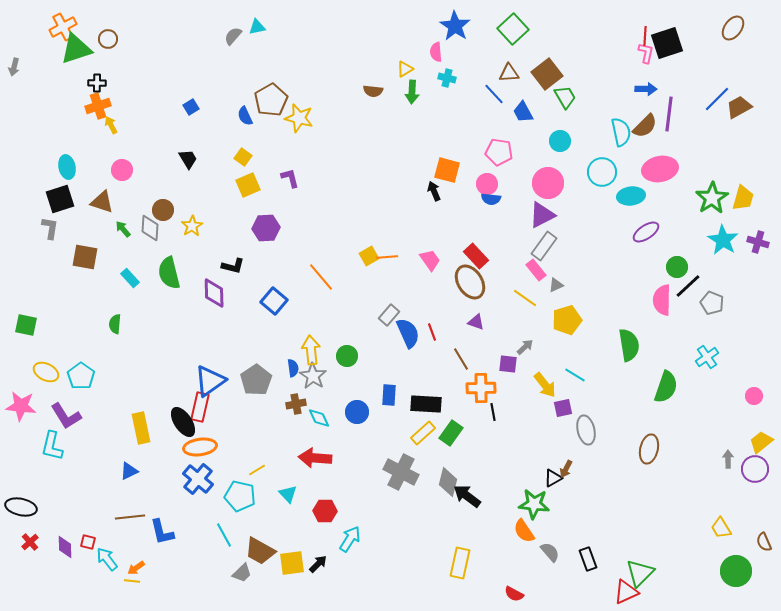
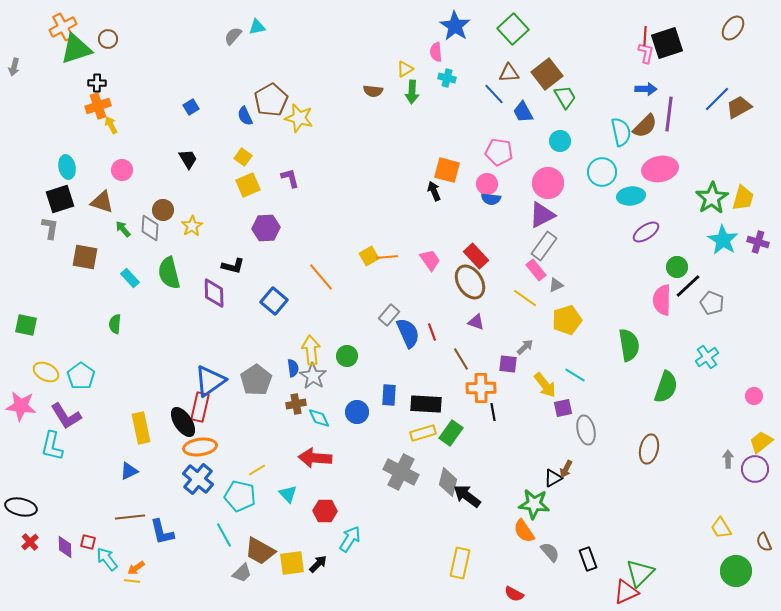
yellow rectangle at (423, 433): rotated 25 degrees clockwise
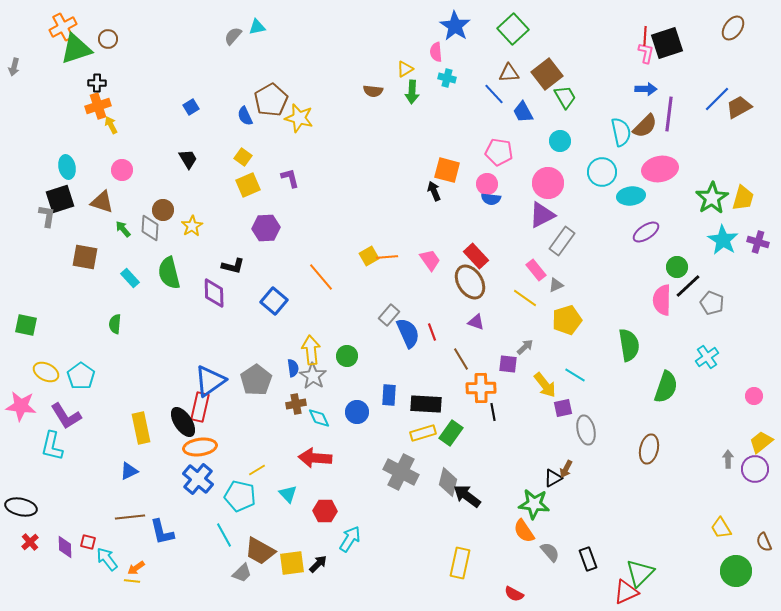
gray L-shape at (50, 228): moved 3 px left, 12 px up
gray rectangle at (544, 246): moved 18 px right, 5 px up
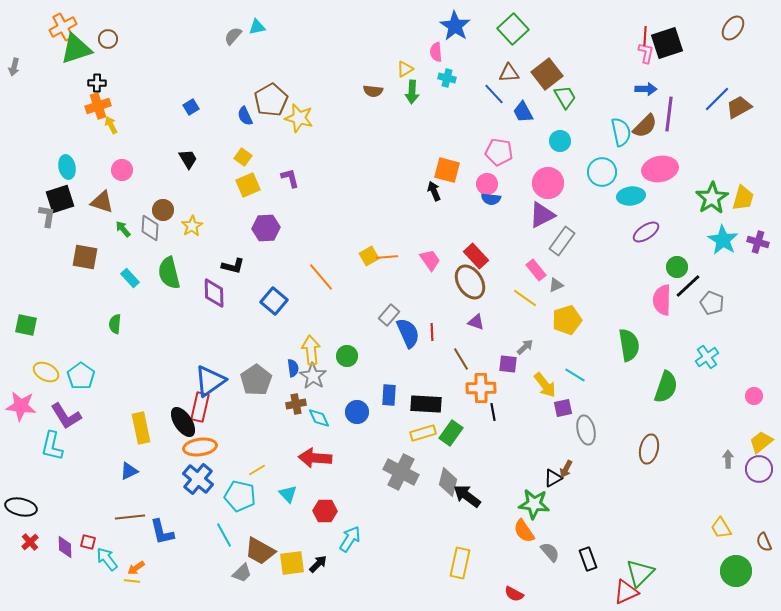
red line at (432, 332): rotated 18 degrees clockwise
purple circle at (755, 469): moved 4 px right
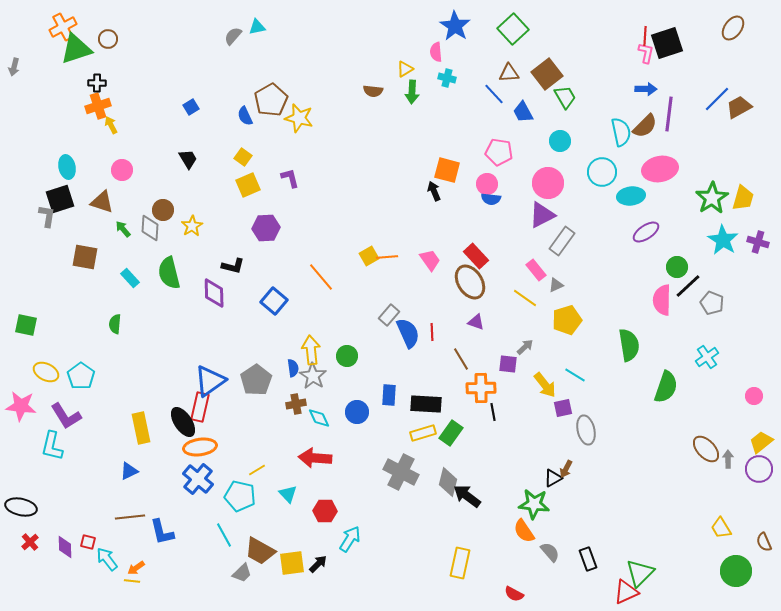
brown ellipse at (649, 449): moved 57 px right; rotated 56 degrees counterclockwise
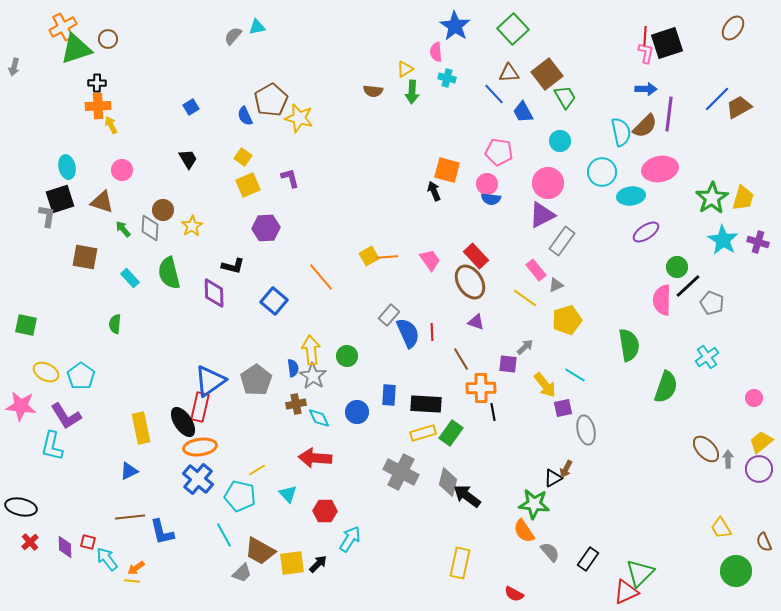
orange cross at (98, 106): rotated 15 degrees clockwise
pink circle at (754, 396): moved 2 px down
black rectangle at (588, 559): rotated 55 degrees clockwise
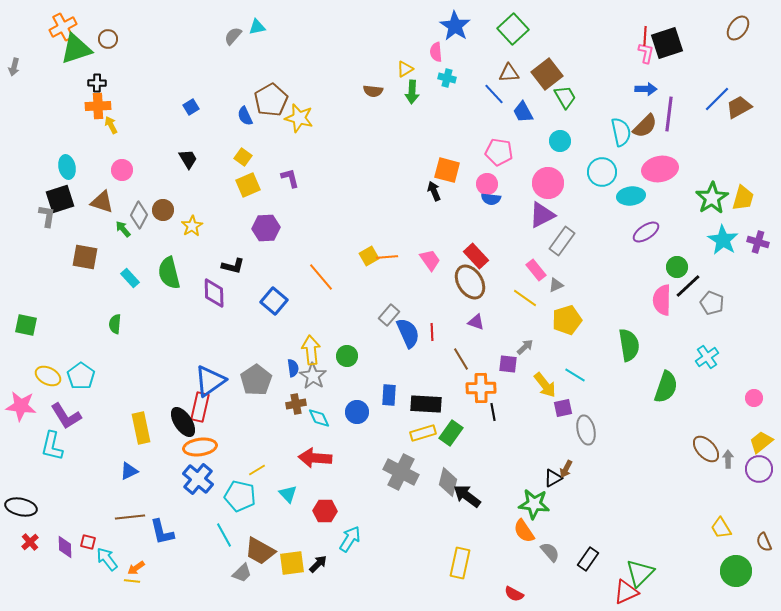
brown ellipse at (733, 28): moved 5 px right
gray diamond at (150, 228): moved 11 px left, 13 px up; rotated 24 degrees clockwise
yellow ellipse at (46, 372): moved 2 px right, 4 px down
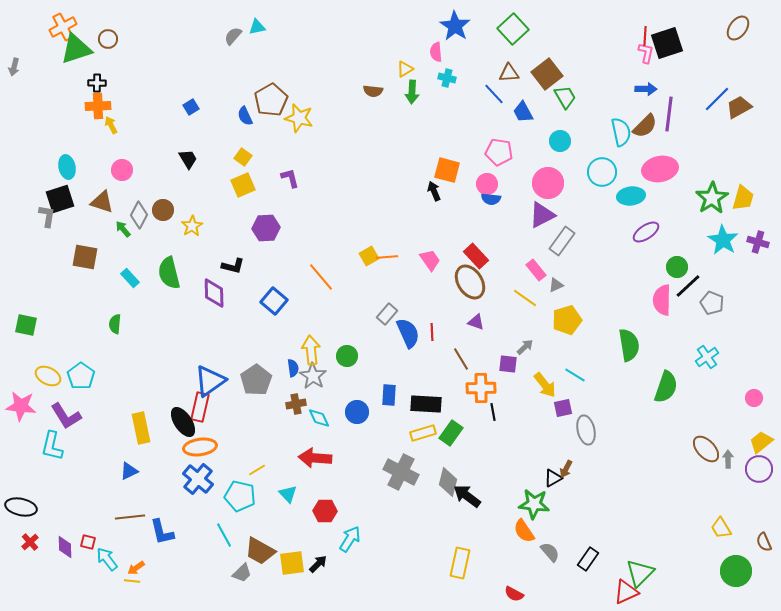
yellow square at (248, 185): moved 5 px left
gray rectangle at (389, 315): moved 2 px left, 1 px up
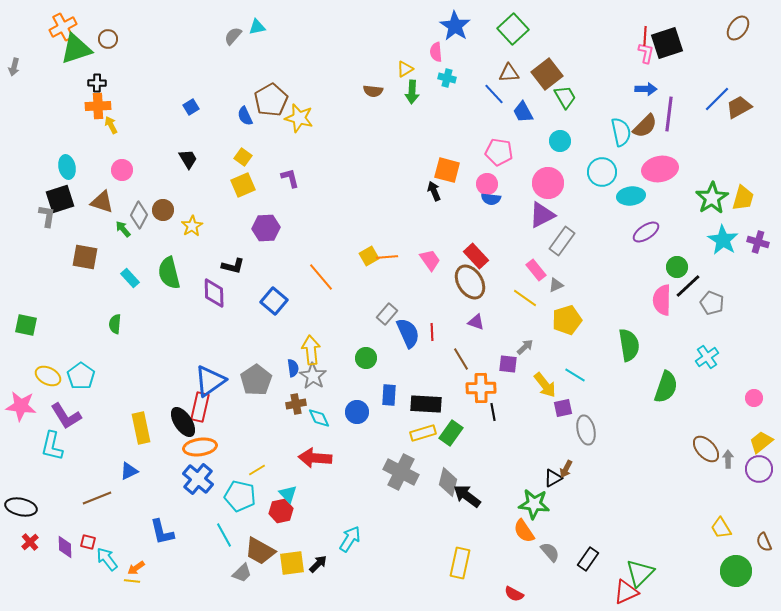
green circle at (347, 356): moved 19 px right, 2 px down
red hexagon at (325, 511): moved 44 px left; rotated 15 degrees counterclockwise
brown line at (130, 517): moved 33 px left, 19 px up; rotated 16 degrees counterclockwise
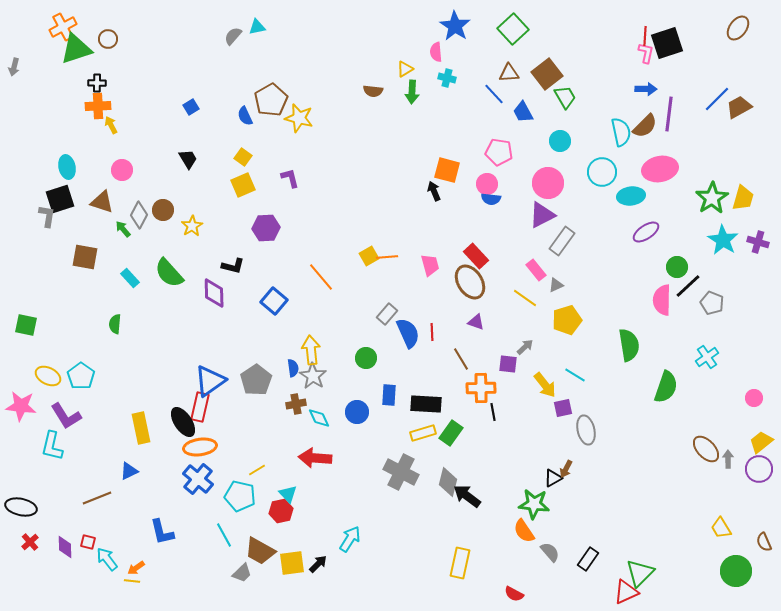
pink trapezoid at (430, 260): moved 5 px down; rotated 20 degrees clockwise
green semicircle at (169, 273): rotated 28 degrees counterclockwise
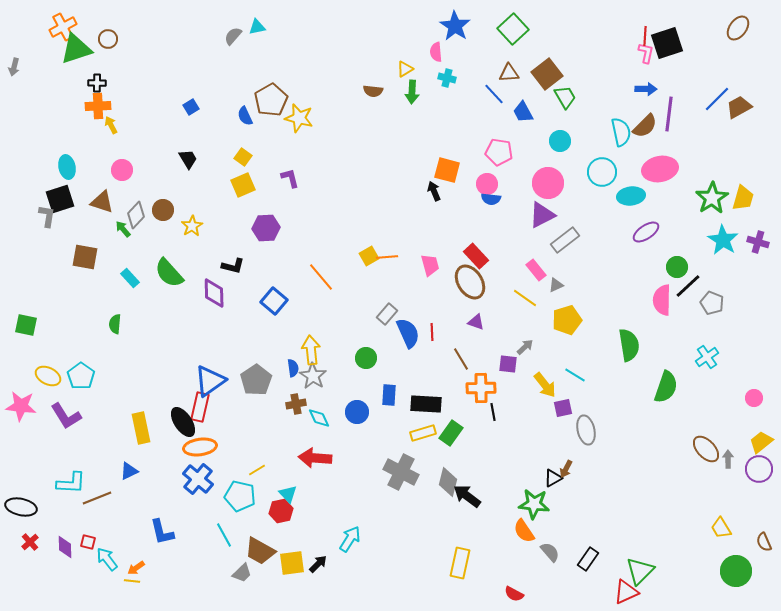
gray diamond at (139, 215): moved 3 px left; rotated 16 degrees clockwise
gray rectangle at (562, 241): moved 3 px right, 1 px up; rotated 16 degrees clockwise
cyan L-shape at (52, 446): moved 19 px right, 37 px down; rotated 100 degrees counterclockwise
green triangle at (640, 573): moved 2 px up
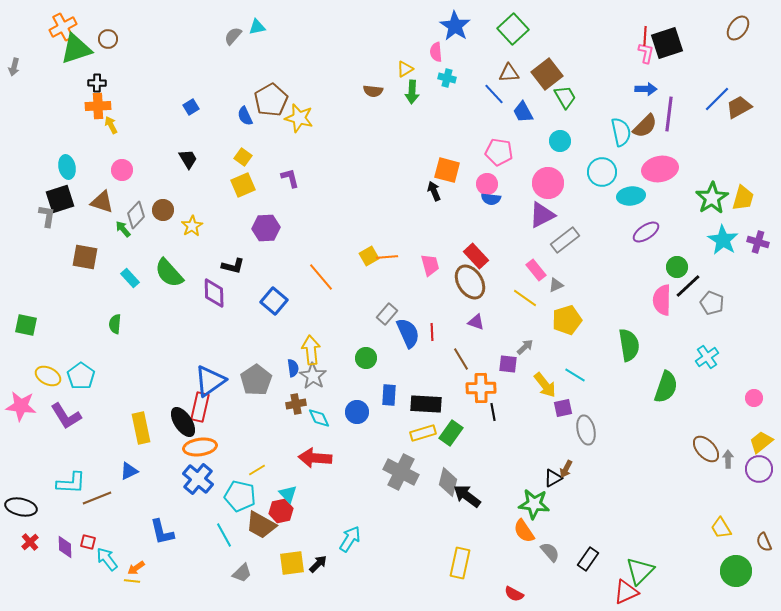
brown trapezoid at (260, 551): moved 1 px right, 26 px up
